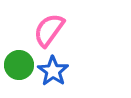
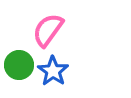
pink semicircle: moved 1 px left
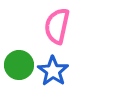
pink semicircle: moved 9 px right, 4 px up; rotated 24 degrees counterclockwise
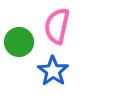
green circle: moved 23 px up
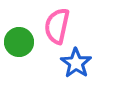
blue star: moved 23 px right, 8 px up
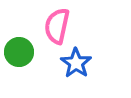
green circle: moved 10 px down
